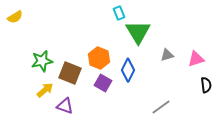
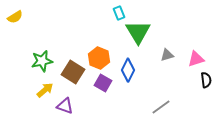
brown square: moved 3 px right, 1 px up; rotated 10 degrees clockwise
black semicircle: moved 5 px up
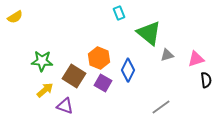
green triangle: moved 11 px right, 1 px down; rotated 20 degrees counterclockwise
green star: rotated 15 degrees clockwise
brown square: moved 1 px right, 4 px down
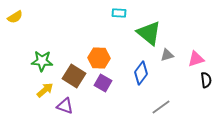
cyan rectangle: rotated 64 degrees counterclockwise
orange hexagon: rotated 20 degrees counterclockwise
blue diamond: moved 13 px right, 3 px down; rotated 10 degrees clockwise
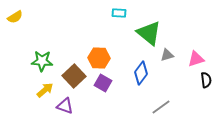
brown square: rotated 15 degrees clockwise
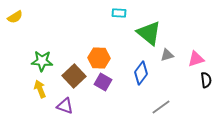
purple square: moved 1 px up
yellow arrow: moved 5 px left, 1 px up; rotated 72 degrees counterclockwise
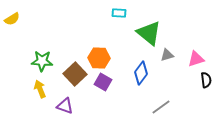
yellow semicircle: moved 3 px left, 2 px down
brown square: moved 1 px right, 2 px up
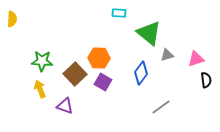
yellow semicircle: rotated 56 degrees counterclockwise
